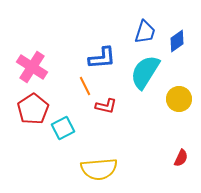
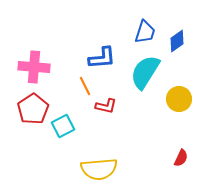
pink cross: moved 2 px right; rotated 28 degrees counterclockwise
cyan square: moved 2 px up
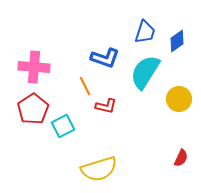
blue L-shape: moved 3 px right; rotated 24 degrees clockwise
yellow semicircle: rotated 12 degrees counterclockwise
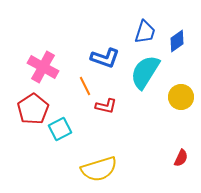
pink cross: moved 9 px right; rotated 24 degrees clockwise
yellow circle: moved 2 px right, 2 px up
cyan square: moved 3 px left, 3 px down
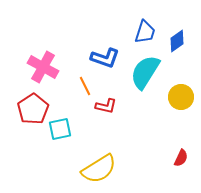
cyan square: rotated 15 degrees clockwise
yellow semicircle: rotated 15 degrees counterclockwise
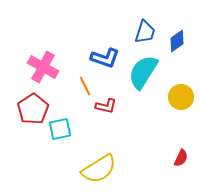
cyan semicircle: moved 2 px left
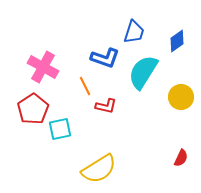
blue trapezoid: moved 11 px left
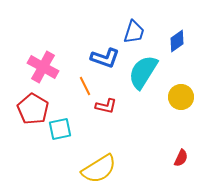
red pentagon: rotated 8 degrees counterclockwise
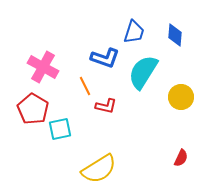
blue diamond: moved 2 px left, 6 px up; rotated 50 degrees counterclockwise
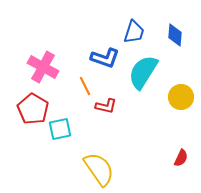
yellow semicircle: rotated 93 degrees counterclockwise
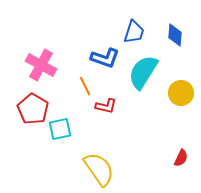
pink cross: moved 2 px left, 2 px up
yellow circle: moved 4 px up
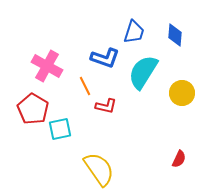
pink cross: moved 6 px right, 1 px down
yellow circle: moved 1 px right
red semicircle: moved 2 px left, 1 px down
